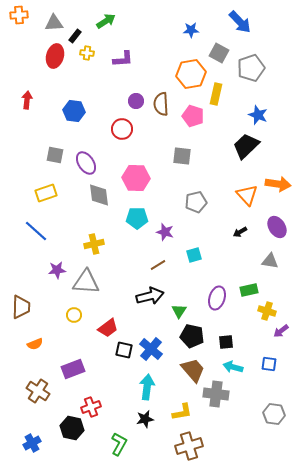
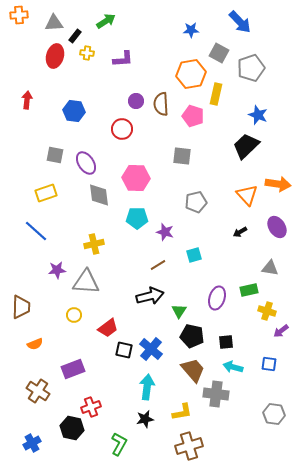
gray triangle at (270, 261): moved 7 px down
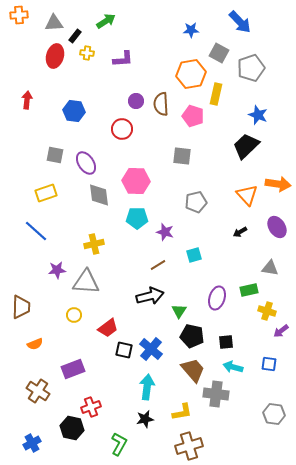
pink hexagon at (136, 178): moved 3 px down
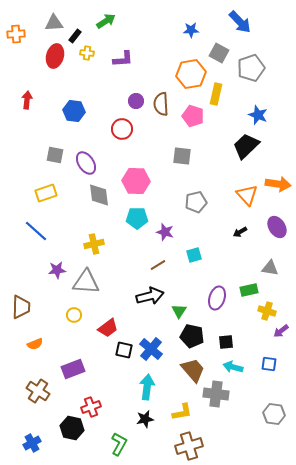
orange cross at (19, 15): moved 3 px left, 19 px down
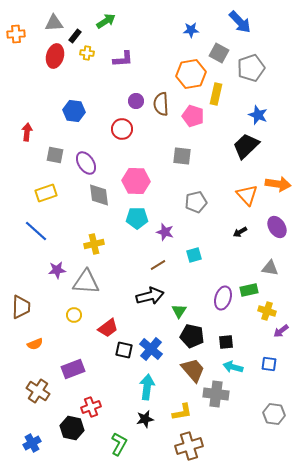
red arrow at (27, 100): moved 32 px down
purple ellipse at (217, 298): moved 6 px right
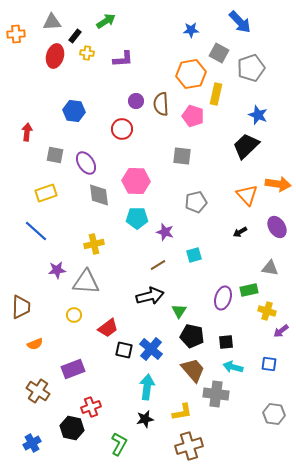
gray triangle at (54, 23): moved 2 px left, 1 px up
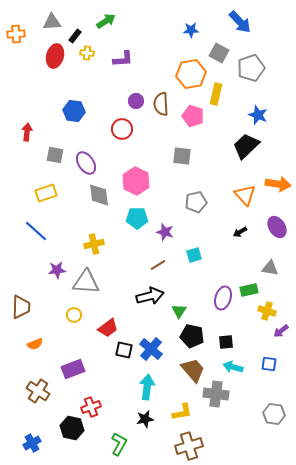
pink hexagon at (136, 181): rotated 24 degrees clockwise
orange triangle at (247, 195): moved 2 px left
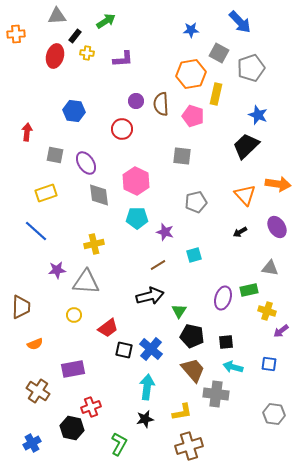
gray triangle at (52, 22): moved 5 px right, 6 px up
purple rectangle at (73, 369): rotated 10 degrees clockwise
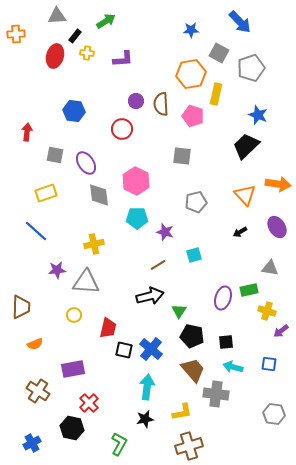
red trapezoid at (108, 328): rotated 40 degrees counterclockwise
red cross at (91, 407): moved 2 px left, 4 px up; rotated 24 degrees counterclockwise
